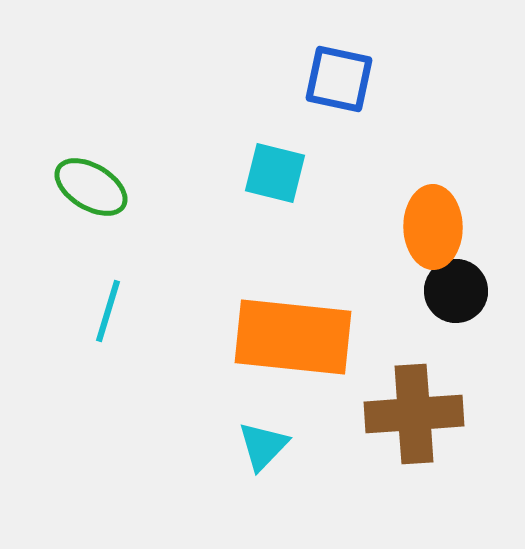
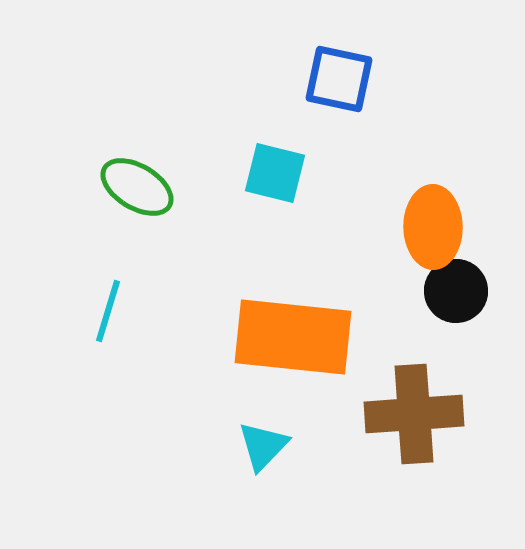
green ellipse: moved 46 px right
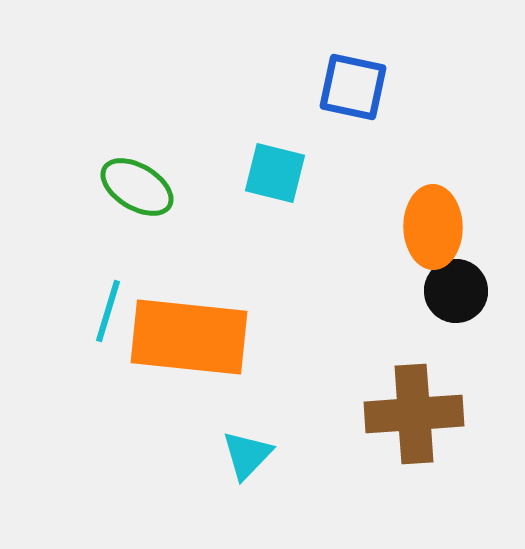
blue square: moved 14 px right, 8 px down
orange rectangle: moved 104 px left
cyan triangle: moved 16 px left, 9 px down
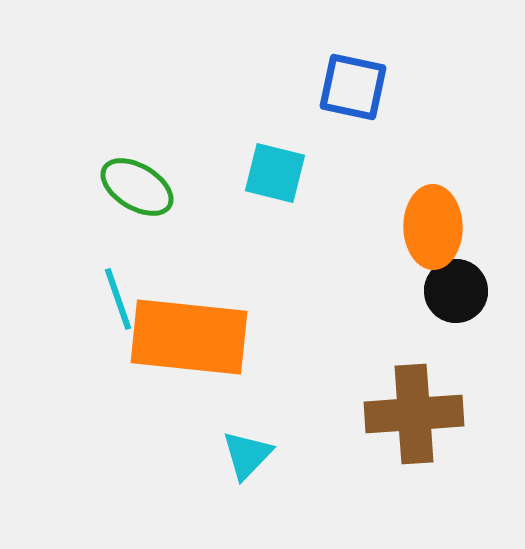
cyan line: moved 10 px right, 12 px up; rotated 36 degrees counterclockwise
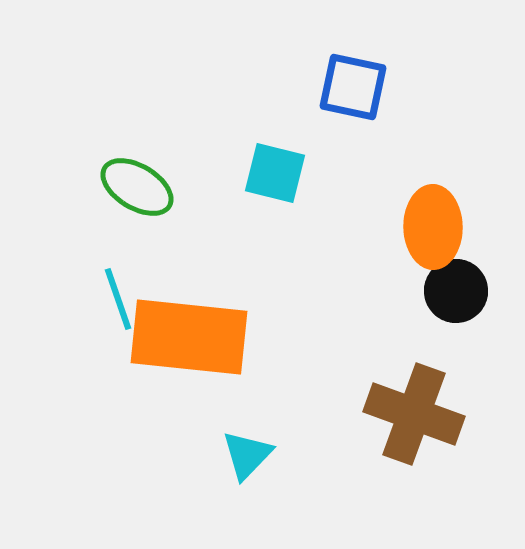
brown cross: rotated 24 degrees clockwise
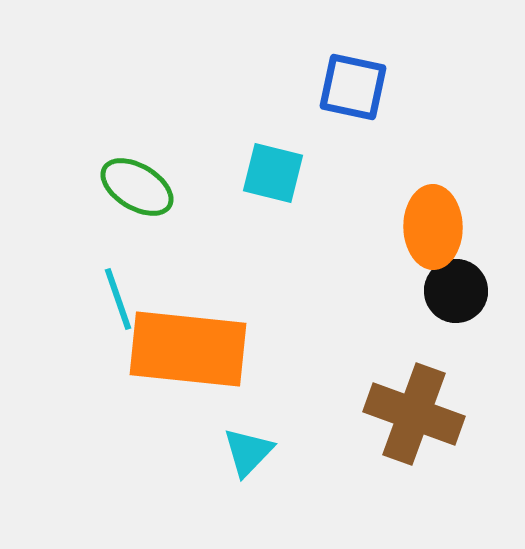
cyan square: moved 2 px left
orange rectangle: moved 1 px left, 12 px down
cyan triangle: moved 1 px right, 3 px up
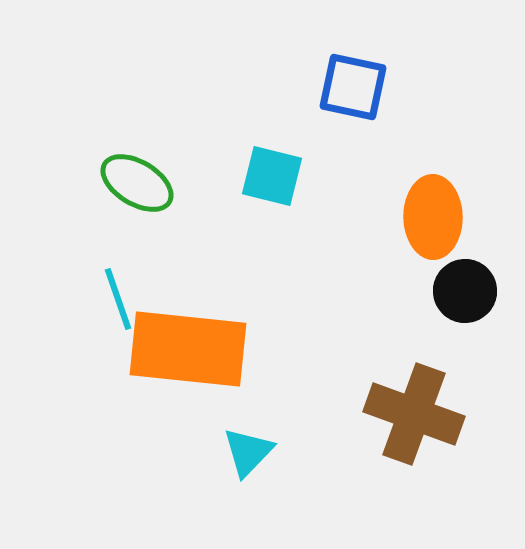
cyan square: moved 1 px left, 3 px down
green ellipse: moved 4 px up
orange ellipse: moved 10 px up
black circle: moved 9 px right
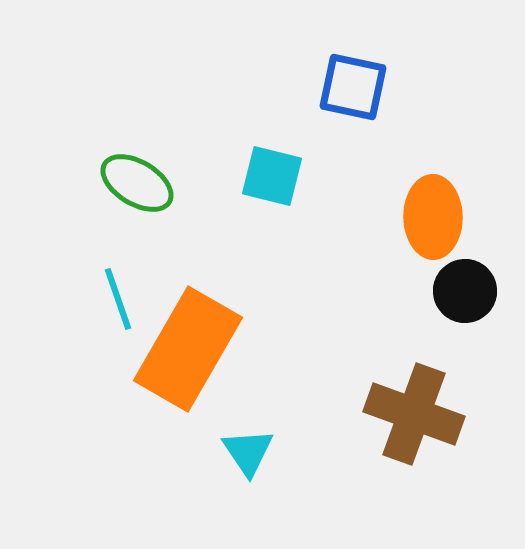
orange rectangle: rotated 66 degrees counterclockwise
cyan triangle: rotated 18 degrees counterclockwise
